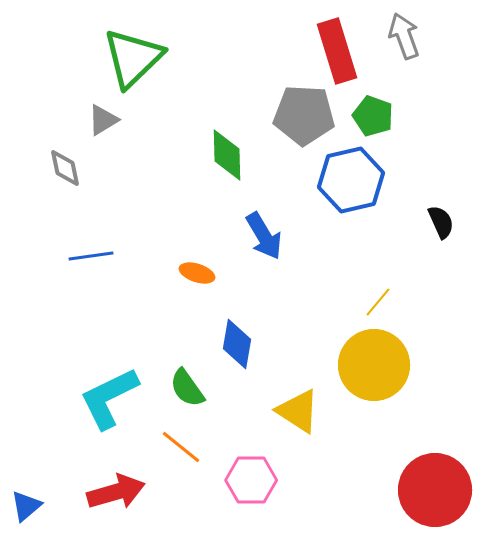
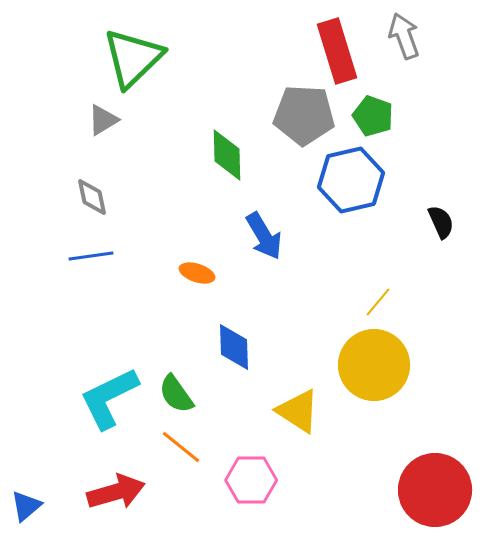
gray diamond: moved 27 px right, 29 px down
blue diamond: moved 3 px left, 3 px down; rotated 12 degrees counterclockwise
green semicircle: moved 11 px left, 6 px down
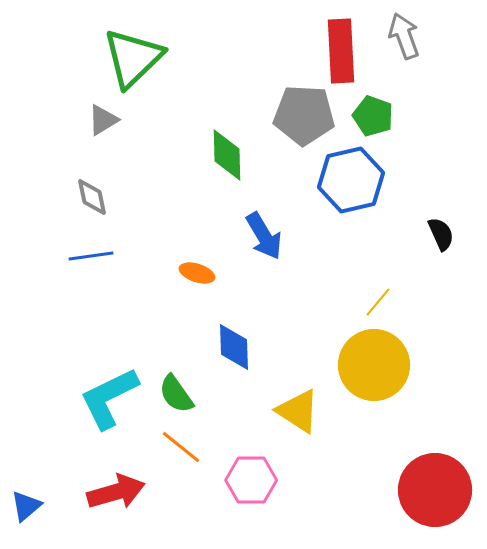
red rectangle: moved 4 px right; rotated 14 degrees clockwise
black semicircle: moved 12 px down
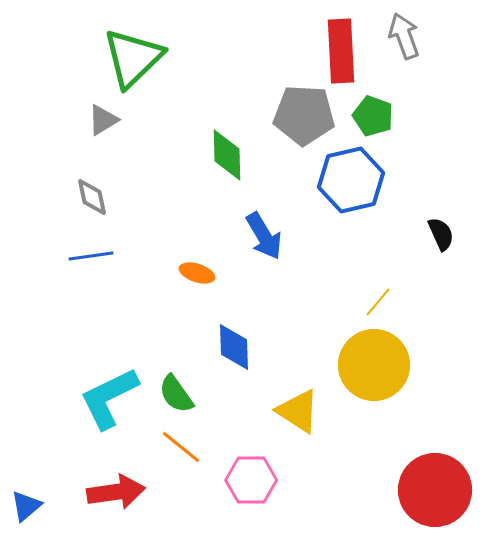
red arrow: rotated 8 degrees clockwise
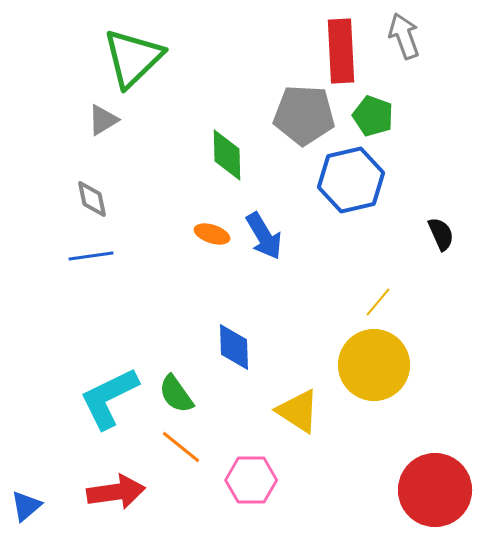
gray diamond: moved 2 px down
orange ellipse: moved 15 px right, 39 px up
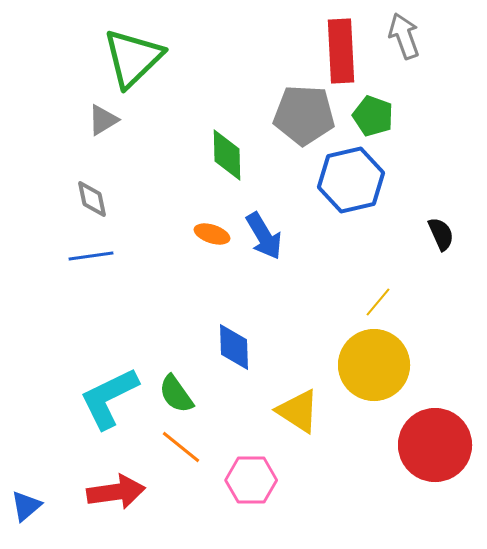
red circle: moved 45 px up
